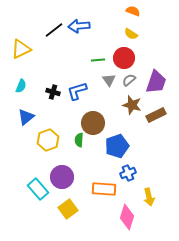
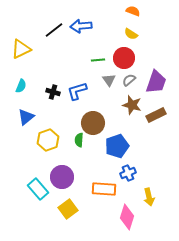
blue arrow: moved 2 px right
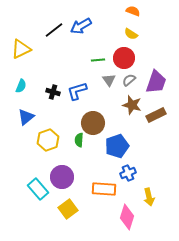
blue arrow: rotated 25 degrees counterclockwise
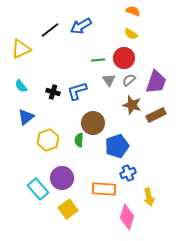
black line: moved 4 px left
cyan semicircle: rotated 120 degrees clockwise
purple circle: moved 1 px down
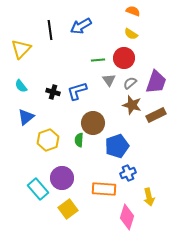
black line: rotated 60 degrees counterclockwise
yellow triangle: rotated 20 degrees counterclockwise
gray semicircle: moved 1 px right, 3 px down
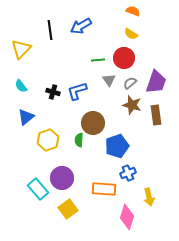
brown rectangle: rotated 72 degrees counterclockwise
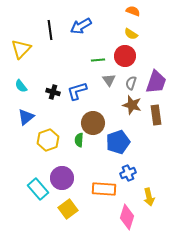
red circle: moved 1 px right, 2 px up
gray semicircle: moved 1 px right; rotated 32 degrees counterclockwise
blue pentagon: moved 1 px right, 4 px up
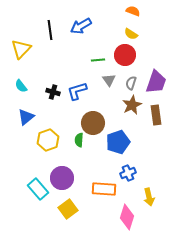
red circle: moved 1 px up
brown star: rotated 30 degrees clockwise
